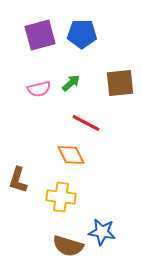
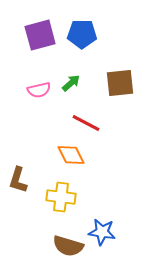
pink semicircle: moved 1 px down
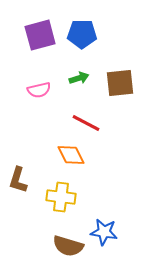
green arrow: moved 8 px right, 5 px up; rotated 24 degrees clockwise
blue star: moved 2 px right
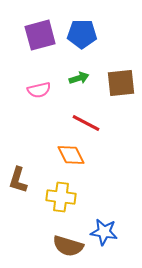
brown square: moved 1 px right
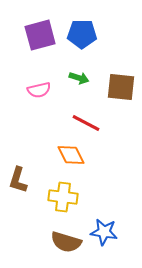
green arrow: rotated 36 degrees clockwise
brown square: moved 4 px down; rotated 12 degrees clockwise
yellow cross: moved 2 px right
brown semicircle: moved 2 px left, 4 px up
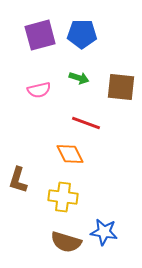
red line: rotated 8 degrees counterclockwise
orange diamond: moved 1 px left, 1 px up
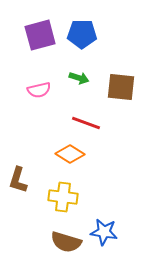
orange diamond: rotated 32 degrees counterclockwise
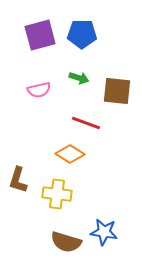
brown square: moved 4 px left, 4 px down
yellow cross: moved 6 px left, 3 px up
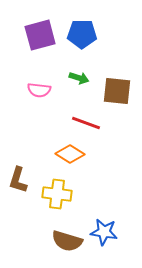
pink semicircle: rotated 20 degrees clockwise
brown semicircle: moved 1 px right, 1 px up
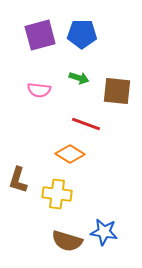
red line: moved 1 px down
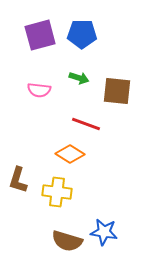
yellow cross: moved 2 px up
